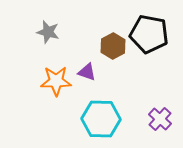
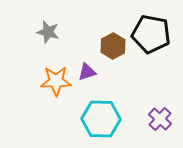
black pentagon: moved 2 px right
purple triangle: rotated 36 degrees counterclockwise
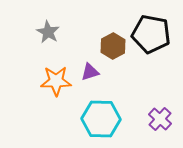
gray star: rotated 15 degrees clockwise
purple triangle: moved 3 px right
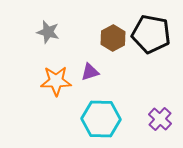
gray star: rotated 15 degrees counterclockwise
brown hexagon: moved 8 px up
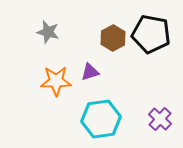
cyan hexagon: rotated 9 degrees counterclockwise
